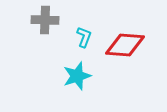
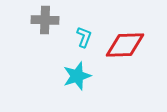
red diamond: rotated 6 degrees counterclockwise
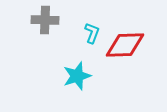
cyan L-shape: moved 8 px right, 4 px up
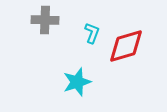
red diamond: moved 1 px right, 1 px down; rotated 15 degrees counterclockwise
cyan star: moved 6 px down
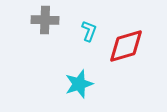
cyan L-shape: moved 3 px left, 2 px up
cyan star: moved 2 px right, 2 px down
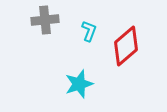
gray cross: rotated 8 degrees counterclockwise
red diamond: rotated 24 degrees counterclockwise
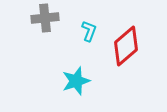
gray cross: moved 2 px up
cyan star: moved 3 px left, 3 px up
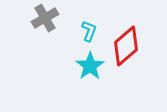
gray cross: rotated 24 degrees counterclockwise
cyan star: moved 14 px right, 15 px up; rotated 16 degrees counterclockwise
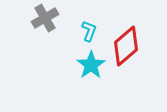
cyan star: moved 1 px right, 1 px up
